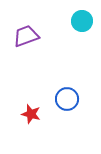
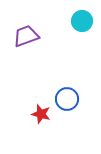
red star: moved 10 px right
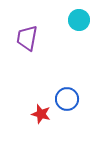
cyan circle: moved 3 px left, 1 px up
purple trapezoid: moved 1 px right, 2 px down; rotated 60 degrees counterclockwise
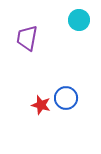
blue circle: moved 1 px left, 1 px up
red star: moved 9 px up
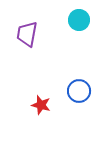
purple trapezoid: moved 4 px up
blue circle: moved 13 px right, 7 px up
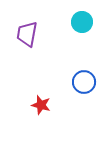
cyan circle: moved 3 px right, 2 px down
blue circle: moved 5 px right, 9 px up
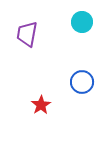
blue circle: moved 2 px left
red star: rotated 24 degrees clockwise
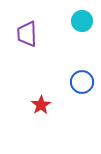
cyan circle: moved 1 px up
purple trapezoid: rotated 12 degrees counterclockwise
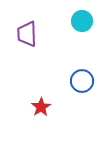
blue circle: moved 1 px up
red star: moved 2 px down
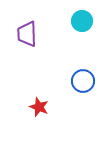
blue circle: moved 1 px right
red star: moved 2 px left; rotated 18 degrees counterclockwise
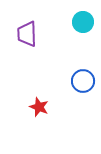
cyan circle: moved 1 px right, 1 px down
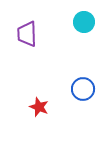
cyan circle: moved 1 px right
blue circle: moved 8 px down
